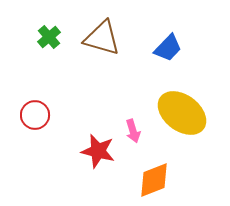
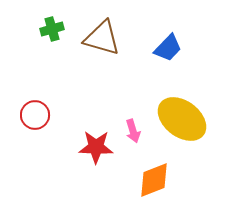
green cross: moved 3 px right, 8 px up; rotated 25 degrees clockwise
yellow ellipse: moved 6 px down
red star: moved 2 px left, 4 px up; rotated 12 degrees counterclockwise
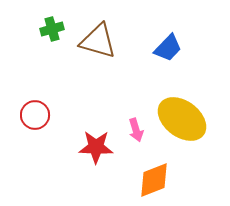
brown triangle: moved 4 px left, 3 px down
pink arrow: moved 3 px right, 1 px up
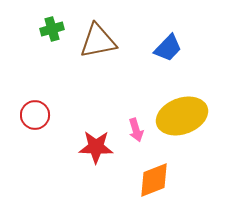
brown triangle: rotated 27 degrees counterclockwise
yellow ellipse: moved 3 px up; rotated 57 degrees counterclockwise
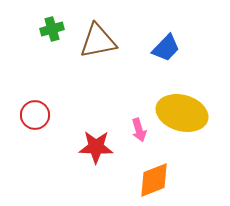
blue trapezoid: moved 2 px left
yellow ellipse: moved 3 px up; rotated 36 degrees clockwise
pink arrow: moved 3 px right
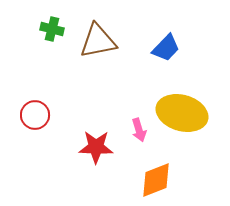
green cross: rotated 30 degrees clockwise
orange diamond: moved 2 px right
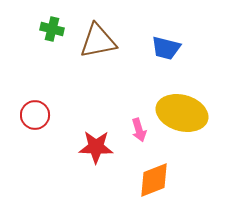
blue trapezoid: rotated 60 degrees clockwise
orange diamond: moved 2 px left
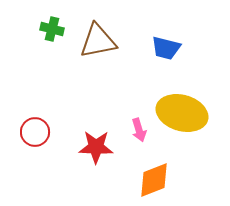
red circle: moved 17 px down
